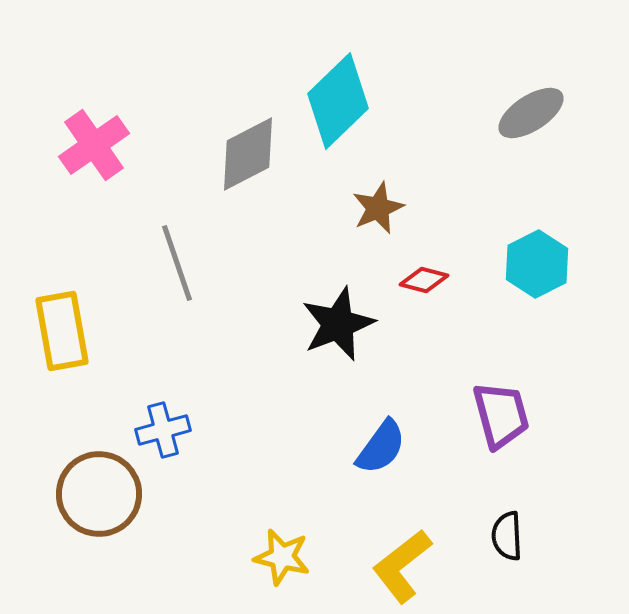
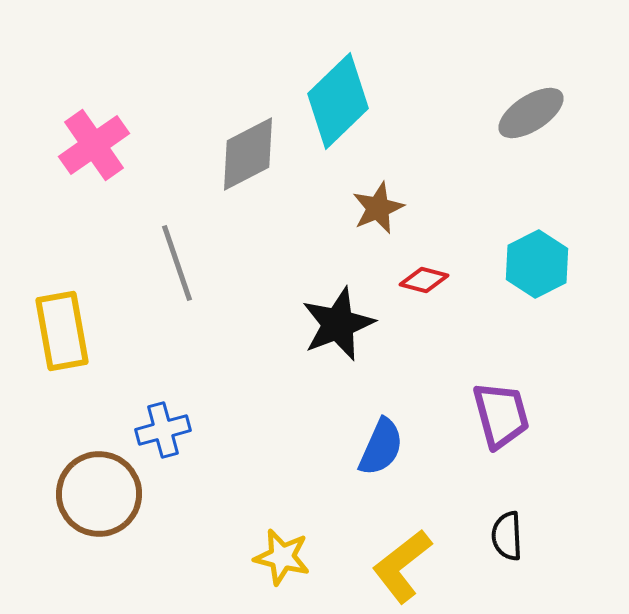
blue semicircle: rotated 12 degrees counterclockwise
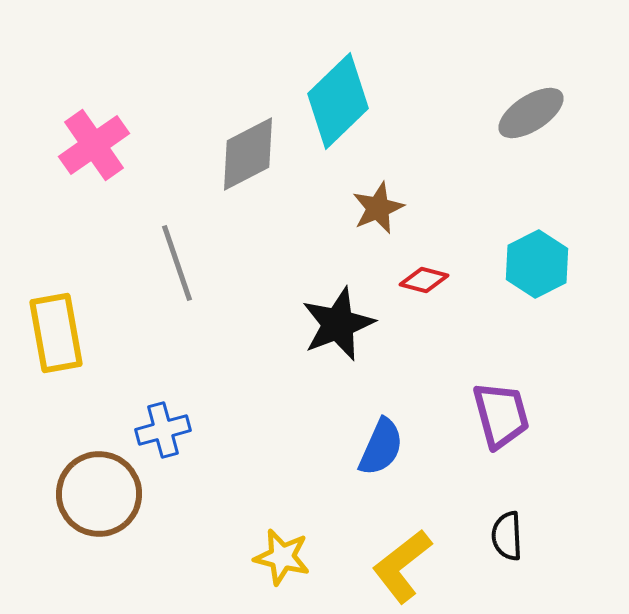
yellow rectangle: moved 6 px left, 2 px down
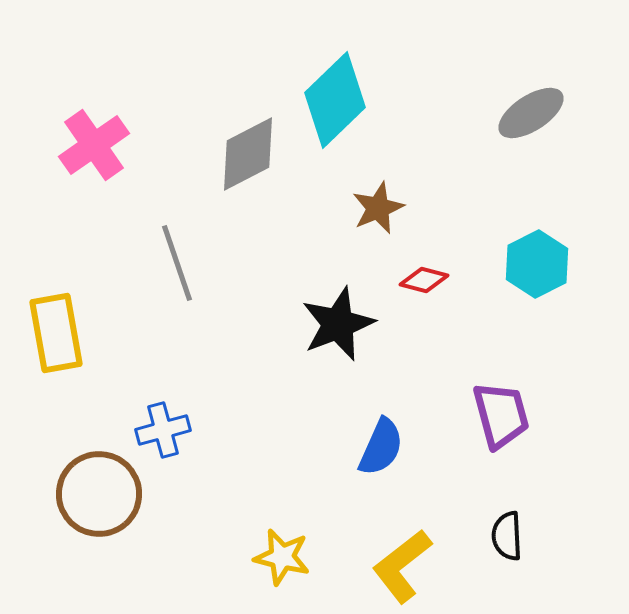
cyan diamond: moved 3 px left, 1 px up
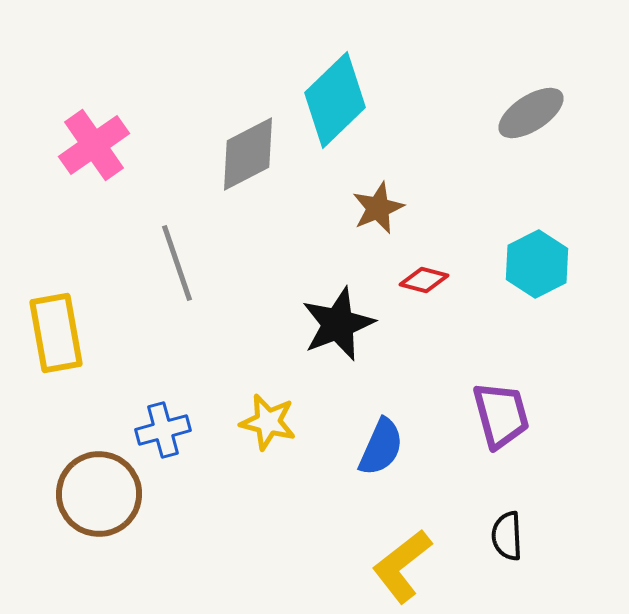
yellow star: moved 14 px left, 135 px up
